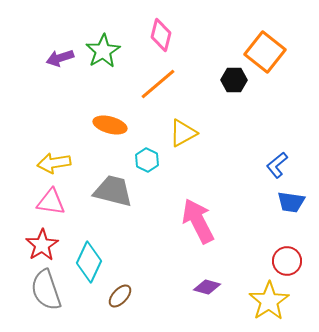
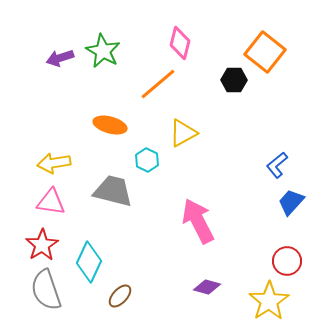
pink diamond: moved 19 px right, 8 px down
green star: rotated 12 degrees counterclockwise
blue trapezoid: rotated 124 degrees clockwise
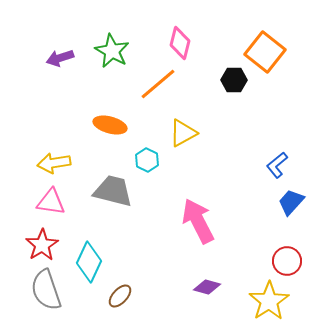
green star: moved 9 px right
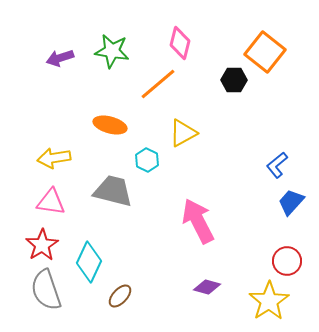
green star: rotated 20 degrees counterclockwise
yellow arrow: moved 5 px up
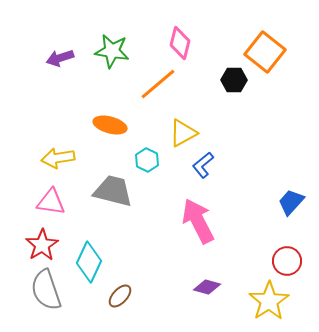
yellow arrow: moved 4 px right
blue L-shape: moved 74 px left
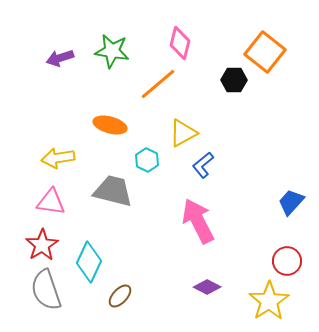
purple diamond: rotated 12 degrees clockwise
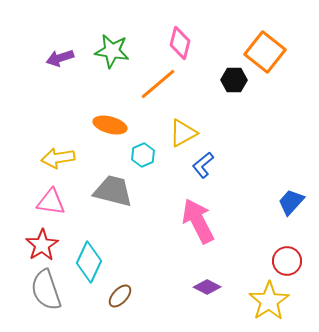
cyan hexagon: moved 4 px left, 5 px up; rotated 10 degrees clockwise
